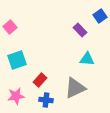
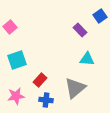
gray triangle: rotated 15 degrees counterclockwise
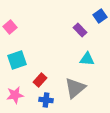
pink star: moved 1 px left, 1 px up
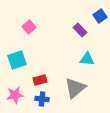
pink square: moved 19 px right
red rectangle: rotated 32 degrees clockwise
blue cross: moved 4 px left, 1 px up
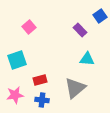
blue cross: moved 1 px down
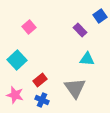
cyan square: rotated 24 degrees counterclockwise
red rectangle: rotated 24 degrees counterclockwise
gray triangle: rotated 25 degrees counterclockwise
pink star: rotated 24 degrees clockwise
blue cross: rotated 16 degrees clockwise
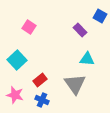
blue square: rotated 24 degrees counterclockwise
pink square: rotated 16 degrees counterclockwise
gray triangle: moved 4 px up
